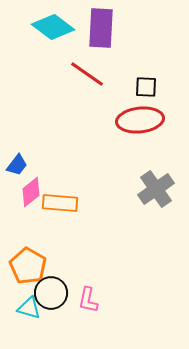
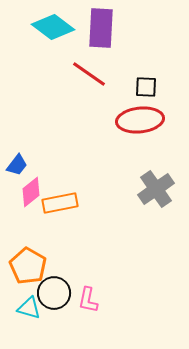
red line: moved 2 px right
orange rectangle: rotated 16 degrees counterclockwise
black circle: moved 3 px right
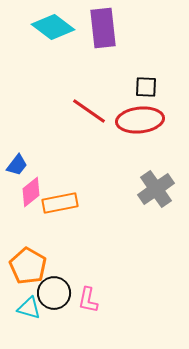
purple rectangle: moved 2 px right; rotated 9 degrees counterclockwise
red line: moved 37 px down
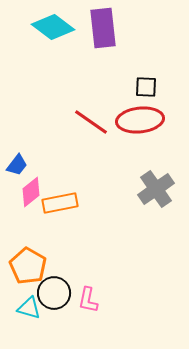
red line: moved 2 px right, 11 px down
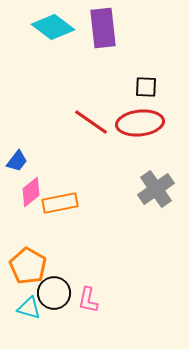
red ellipse: moved 3 px down
blue trapezoid: moved 4 px up
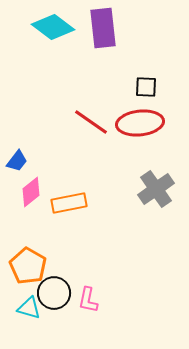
orange rectangle: moved 9 px right
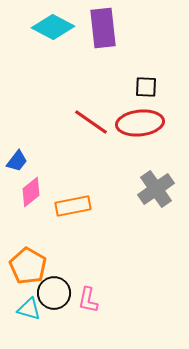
cyan diamond: rotated 9 degrees counterclockwise
orange rectangle: moved 4 px right, 3 px down
cyan triangle: moved 1 px down
